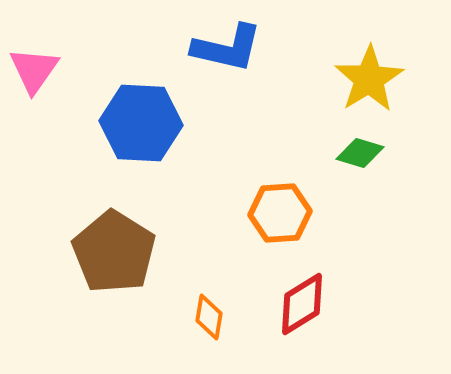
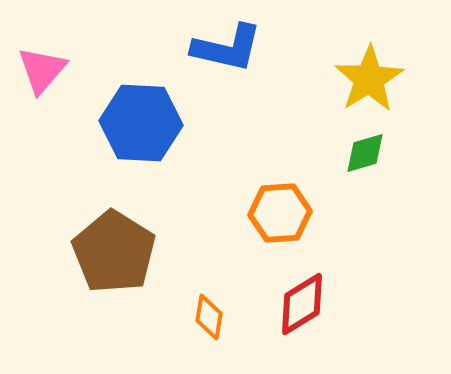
pink triangle: moved 8 px right; rotated 6 degrees clockwise
green diamond: moved 5 px right; rotated 33 degrees counterclockwise
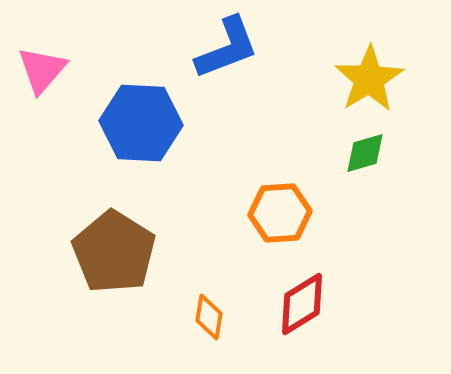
blue L-shape: rotated 34 degrees counterclockwise
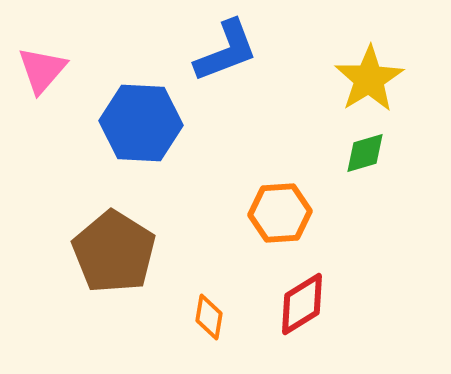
blue L-shape: moved 1 px left, 3 px down
